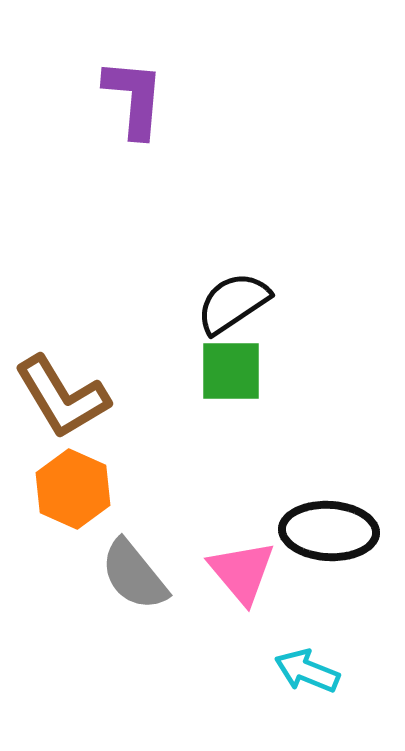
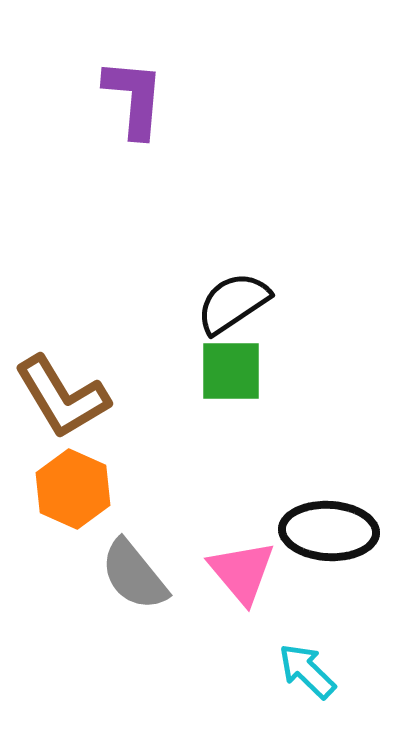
cyan arrow: rotated 22 degrees clockwise
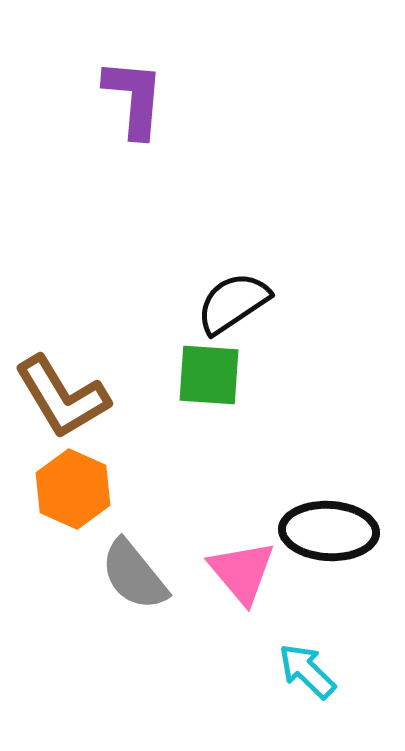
green square: moved 22 px left, 4 px down; rotated 4 degrees clockwise
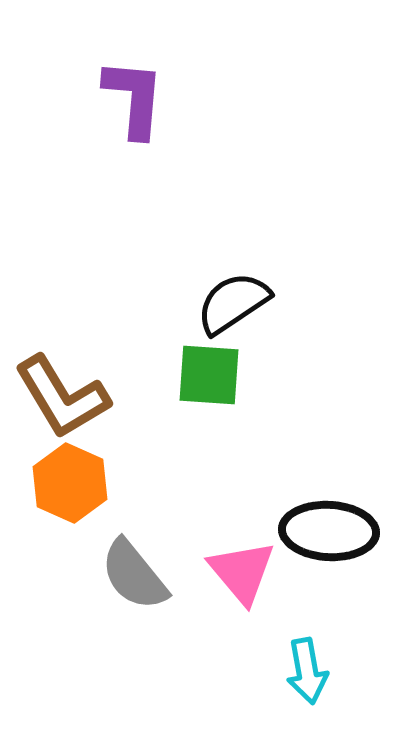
orange hexagon: moved 3 px left, 6 px up
cyan arrow: rotated 144 degrees counterclockwise
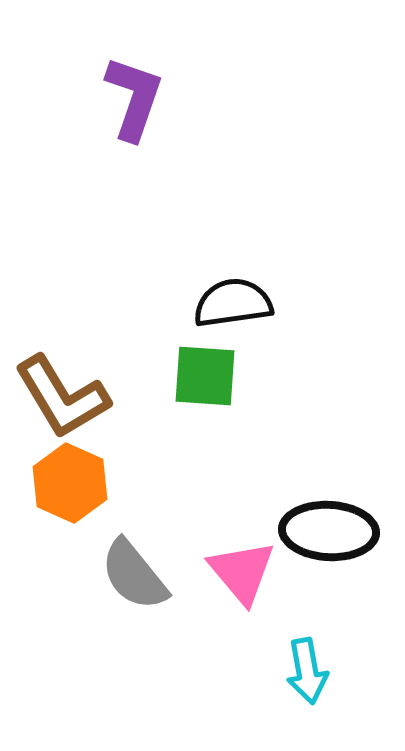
purple L-shape: rotated 14 degrees clockwise
black semicircle: rotated 26 degrees clockwise
green square: moved 4 px left, 1 px down
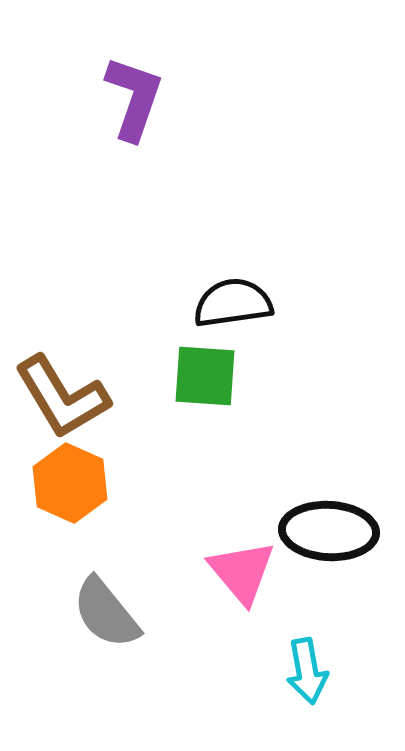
gray semicircle: moved 28 px left, 38 px down
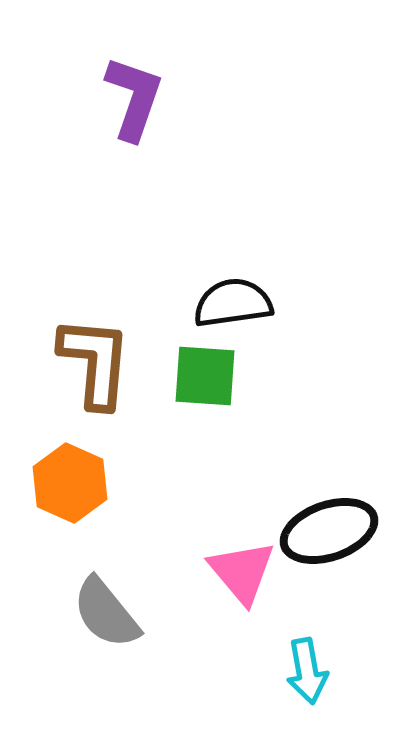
brown L-shape: moved 33 px right, 35 px up; rotated 144 degrees counterclockwise
black ellipse: rotated 22 degrees counterclockwise
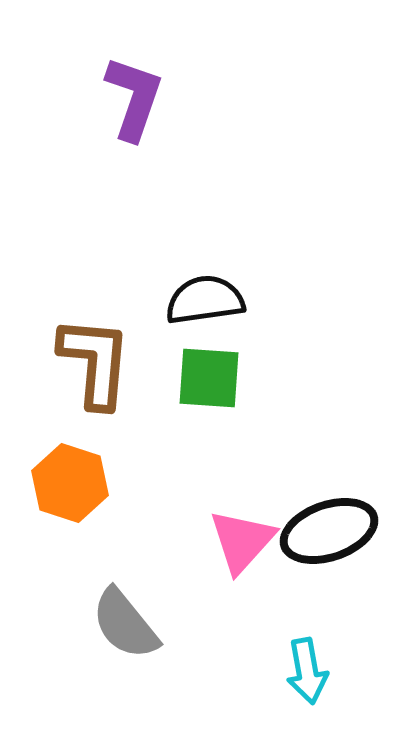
black semicircle: moved 28 px left, 3 px up
green square: moved 4 px right, 2 px down
orange hexagon: rotated 6 degrees counterclockwise
pink triangle: moved 31 px up; rotated 22 degrees clockwise
gray semicircle: moved 19 px right, 11 px down
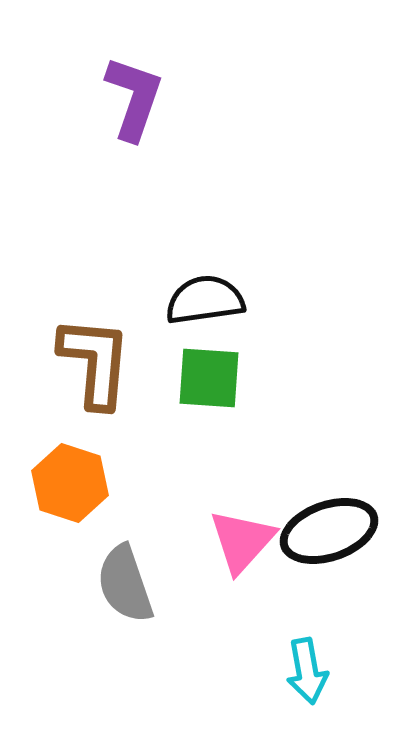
gray semicircle: moved 40 px up; rotated 20 degrees clockwise
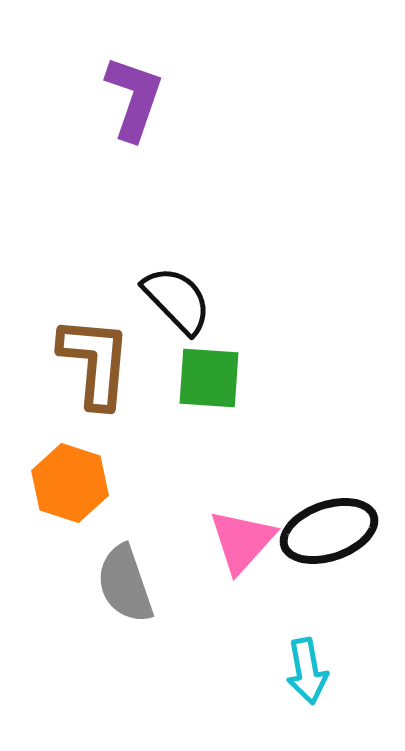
black semicircle: moved 28 px left; rotated 54 degrees clockwise
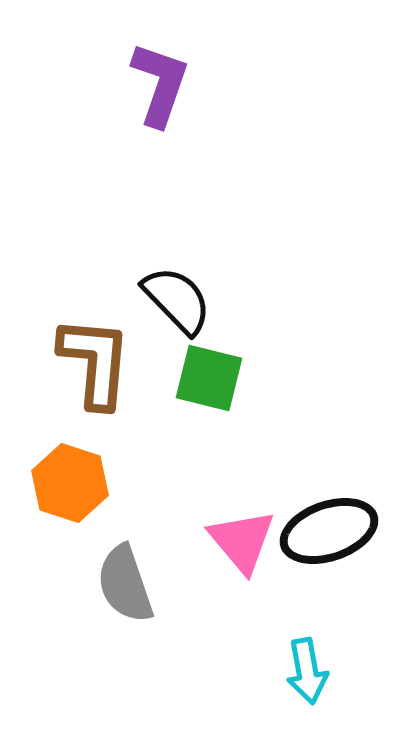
purple L-shape: moved 26 px right, 14 px up
green square: rotated 10 degrees clockwise
pink triangle: rotated 22 degrees counterclockwise
